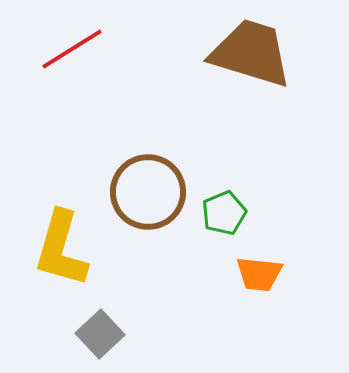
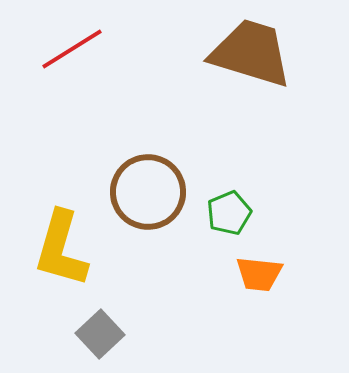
green pentagon: moved 5 px right
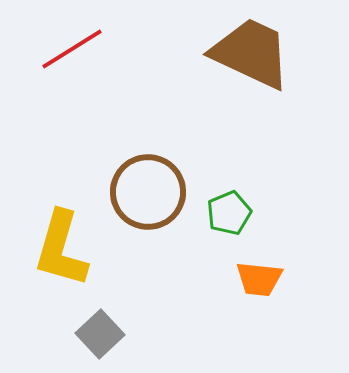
brown trapezoid: rotated 8 degrees clockwise
orange trapezoid: moved 5 px down
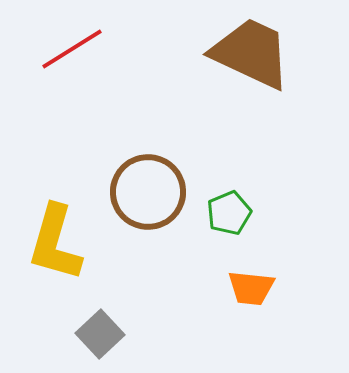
yellow L-shape: moved 6 px left, 6 px up
orange trapezoid: moved 8 px left, 9 px down
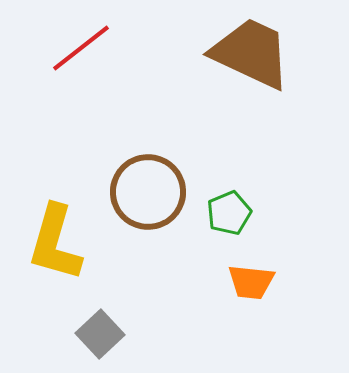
red line: moved 9 px right, 1 px up; rotated 6 degrees counterclockwise
orange trapezoid: moved 6 px up
